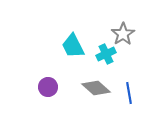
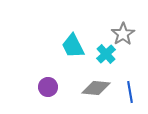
cyan cross: rotated 18 degrees counterclockwise
gray diamond: rotated 36 degrees counterclockwise
blue line: moved 1 px right, 1 px up
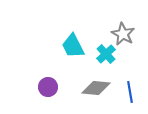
gray star: rotated 10 degrees counterclockwise
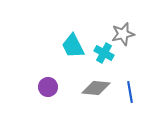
gray star: rotated 30 degrees clockwise
cyan cross: moved 2 px left, 1 px up; rotated 18 degrees counterclockwise
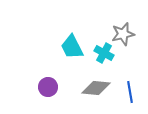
cyan trapezoid: moved 1 px left, 1 px down
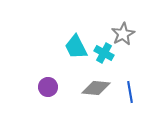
gray star: rotated 15 degrees counterclockwise
cyan trapezoid: moved 4 px right
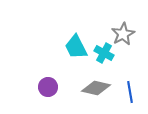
gray diamond: rotated 8 degrees clockwise
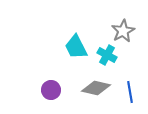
gray star: moved 3 px up
cyan cross: moved 3 px right, 2 px down
purple circle: moved 3 px right, 3 px down
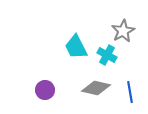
purple circle: moved 6 px left
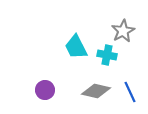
cyan cross: rotated 18 degrees counterclockwise
gray diamond: moved 3 px down
blue line: rotated 15 degrees counterclockwise
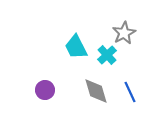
gray star: moved 1 px right, 2 px down
cyan cross: rotated 36 degrees clockwise
gray diamond: rotated 60 degrees clockwise
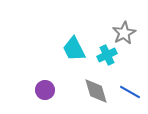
cyan trapezoid: moved 2 px left, 2 px down
cyan cross: rotated 18 degrees clockwise
blue line: rotated 35 degrees counterclockwise
